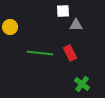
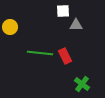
red rectangle: moved 5 px left, 3 px down
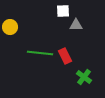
green cross: moved 2 px right, 7 px up
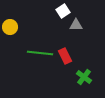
white square: rotated 32 degrees counterclockwise
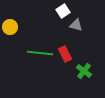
gray triangle: rotated 16 degrees clockwise
red rectangle: moved 2 px up
green cross: moved 6 px up
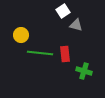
yellow circle: moved 11 px right, 8 px down
red rectangle: rotated 21 degrees clockwise
green cross: rotated 21 degrees counterclockwise
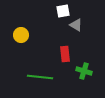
white square: rotated 24 degrees clockwise
gray triangle: rotated 16 degrees clockwise
green line: moved 24 px down
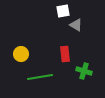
yellow circle: moved 19 px down
green line: rotated 15 degrees counterclockwise
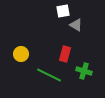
red rectangle: rotated 21 degrees clockwise
green line: moved 9 px right, 2 px up; rotated 35 degrees clockwise
